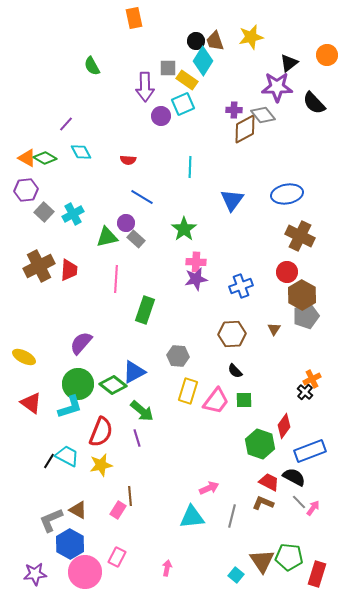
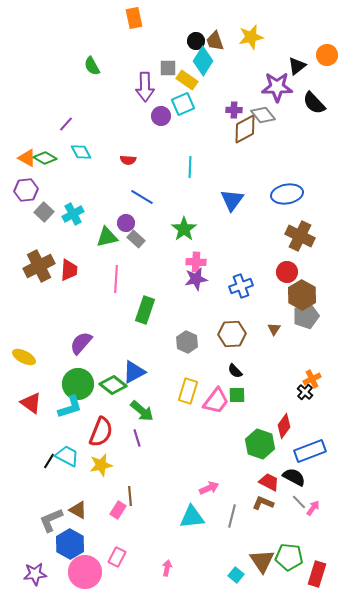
black triangle at (289, 63): moved 8 px right, 3 px down
gray hexagon at (178, 356): moved 9 px right, 14 px up; rotated 20 degrees clockwise
green square at (244, 400): moved 7 px left, 5 px up
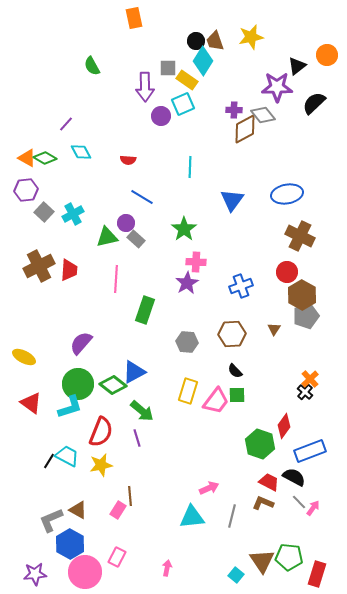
black semicircle at (314, 103): rotated 90 degrees clockwise
purple star at (196, 279): moved 9 px left, 4 px down; rotated 20 degrees counterclockwise
gray hexagon at (187, 342): rotated 20 degrees counterclockwise
orange cross at (312, 379): moved 2 px left; rotated 18 degrees counterclockwise
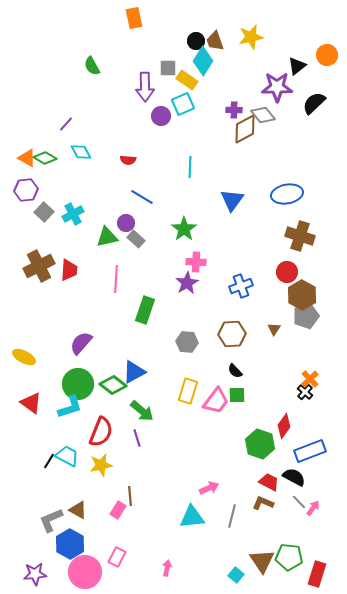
brown cross at (300, 236): rotated 8 degrees counterclockwise
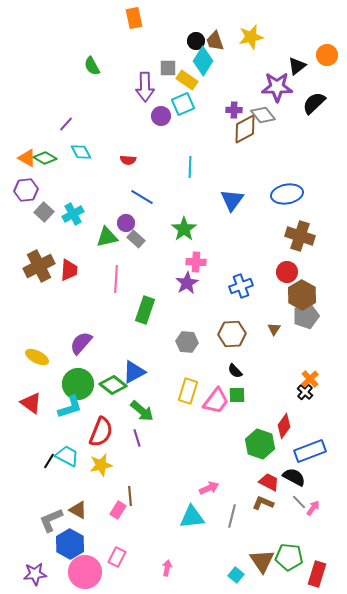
yellow ellipse at (24, 357): moved 13 px right
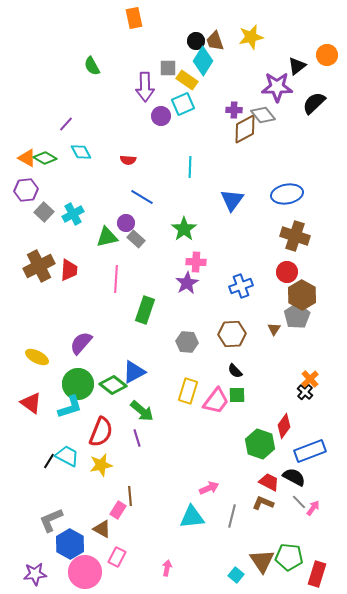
brown cross at (300, 236): moved 5 px left
gray pentagon at (306, 316): moved 9 px left; rotated 15 degrees counterclockwise
brown triangle at (78, 510): moved 24 px right, 19 px down
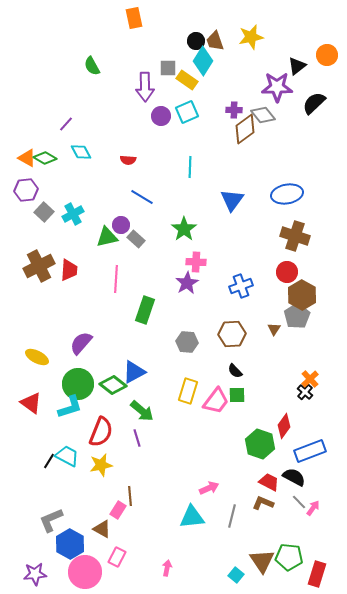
cyan square at (183, 104): moved 4 px right, 8 px down
brown diamond at (245, 129): rotated 8 degrees counterclockwise
purple circle at (126, 223): moved 5 px left, 2 px down
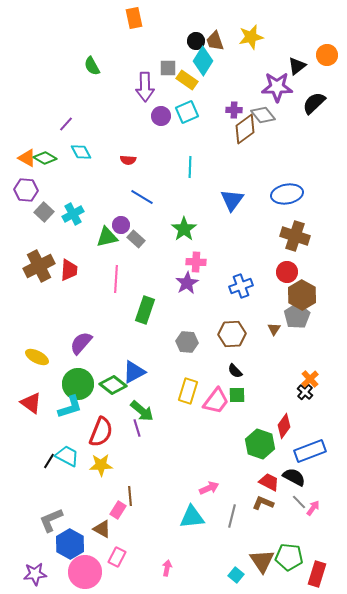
purple hexagon at (26, 190): rotated 10 degrees clockwise
purple line at (137, 438): moved 10 px up
yellow star at (101, 465): rotated 10 degrees clockwise
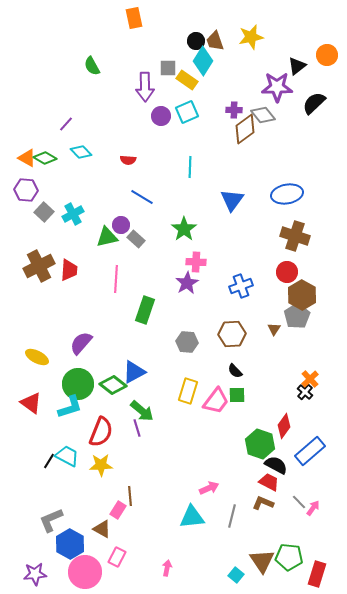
cyan diamond at (81, 152): rotated 15 degrees counterclockwise
blue rectangle at (310, 451): rotated 20 degrees counterclockwise
black semicircle at (294, 477): moved 18 px left, 12 px up
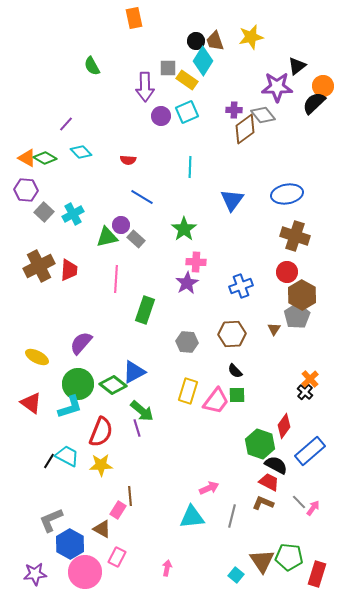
orange circle at (327, 55): moved 4 px left, 31 px down
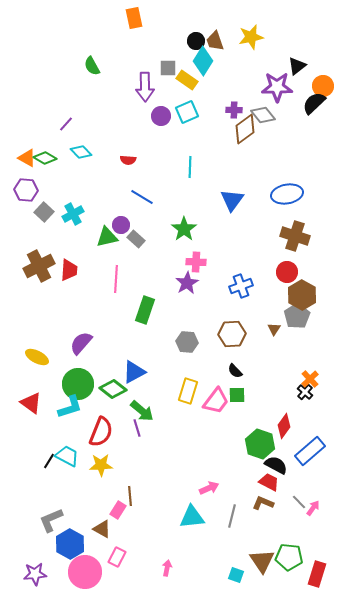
green diamond at (113, 385): moved 4 px down
cyan square at (236, 575): rotated 21 degrees counterclockwise
